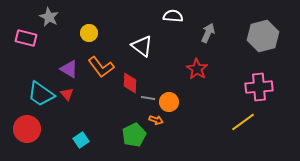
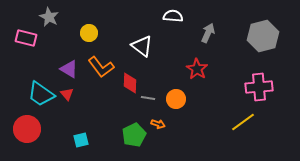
orange circle: moved 7 px right, 3 px up
orange arrow: moved 2 px right, 4 px down
cyan square: rotated 21 degrees clockwise
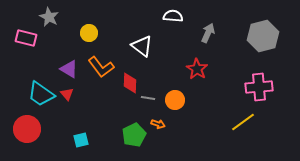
orange circle: moved 1 px left, 1 px down
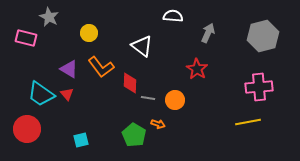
yellow line: moved 5 px right; rotated 25 degrees clockwise
green pentagon: rotated 15 degrees counterclockwise
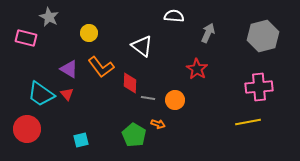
white semicircle: moved 1 px right
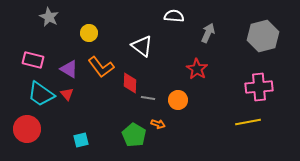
pink rectangle: moved 7 px right, 22 px down
orange circle: moved 3 px right
